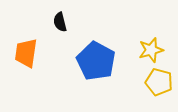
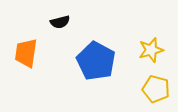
black semicircle: rotated 90 degrees counterclockwise
yellow pentagon: moved 3 px left, 7 px down
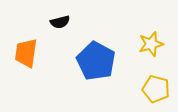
yellow star: moved 6 px up
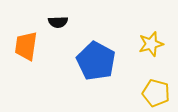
black semicircle: moved 2 px left; rotated 12 degrees clockwise
orange trapezoid: moved 7 px up
yellow pentagon: moved 4 px down
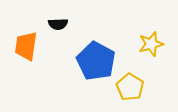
black semicircle: moved 2 px down
yellow pentagon: moved 26 px left, 6 px up; rotated 16 degrees clockwise
